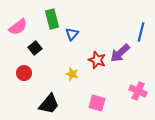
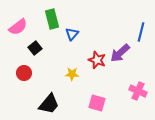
yellow star: rotated 16 degrees counterclockwise
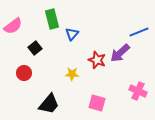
pink semicircle: moved 5 px left, 1 px up
blue line: moved 2 px left; rotated 54 degrees clockwise
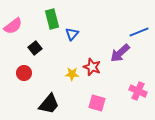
red star: moved 5 px left, 7 px down
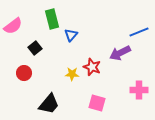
blue triangle: moved 1 px left, 1 px down
purple arrow: rotated 15 degrees clockwise
pink cross: moved 1 px right, 1 px up; rotated 24 degrees counterclockwise
